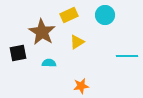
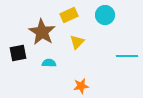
yellow triangle: rotated 14 degrees counterclockwise
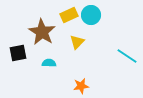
cyan circle: moved 14 px left
cyan line: rotated 35 degrees clockwise
